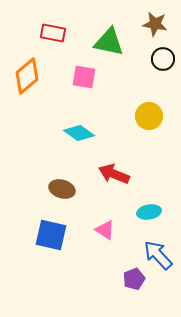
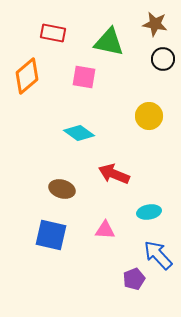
pink triangle: rotated 30 degrees counterclockwise
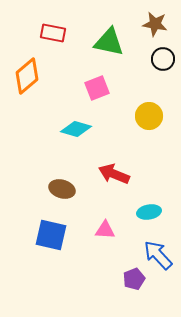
pink square: moved 13 px right, 11 px down; rotated 30 degrees counterclockwise
cyan diamond: moved 3 px left, 4 px up; rotated 20 degrees counterclockwise
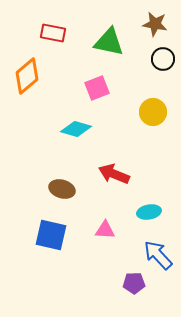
yellow circle: moved 4 px right, 4 px up
purple pentagon: moved 4 px down; rotated 20 degrees clockwise
